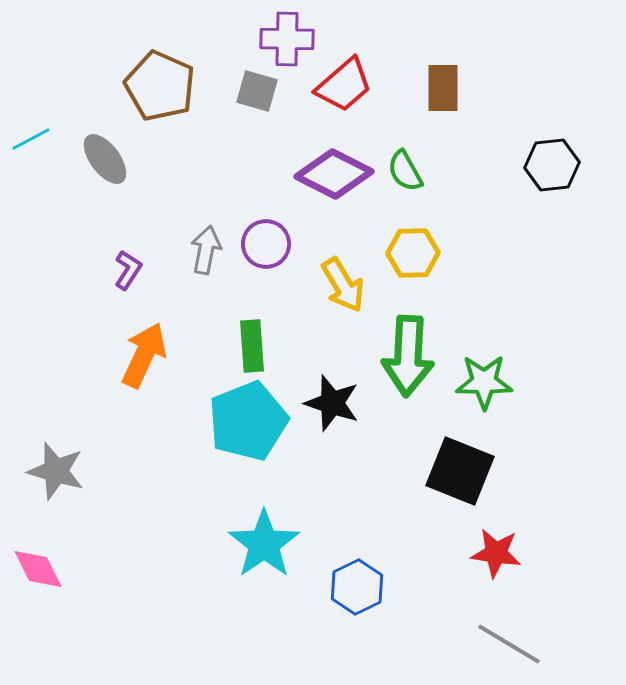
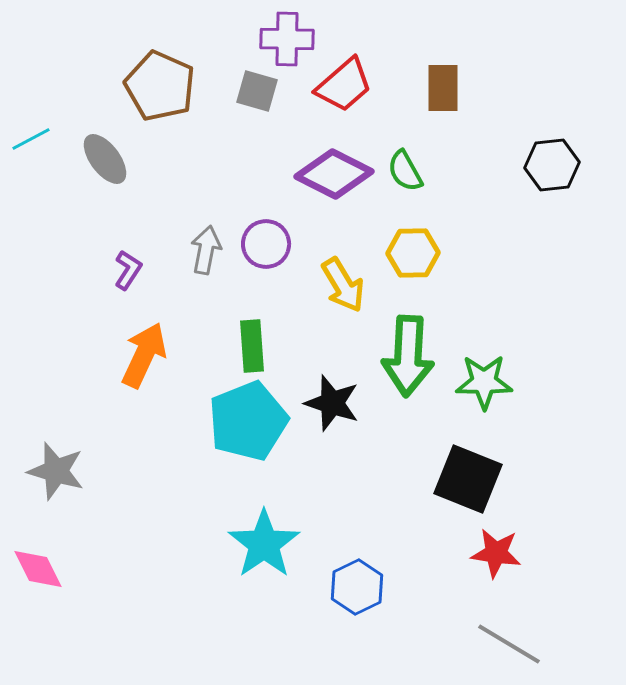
black square: moved 8 px right, 8 px down
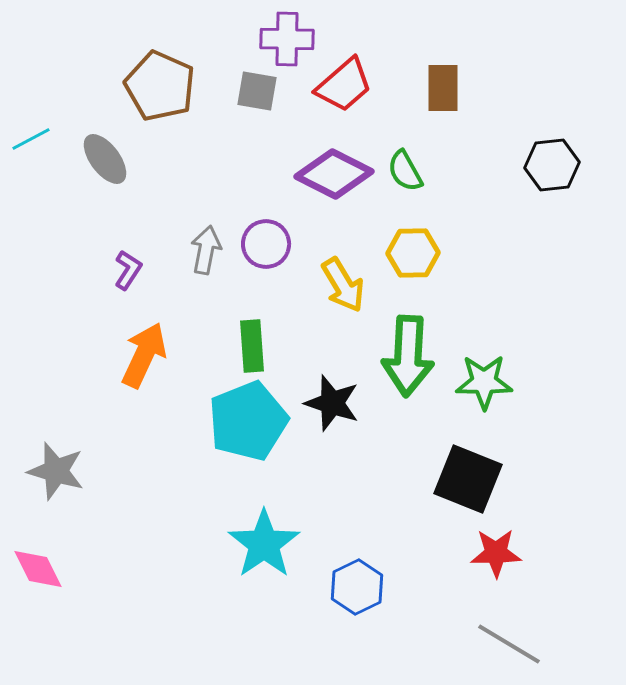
gray square: rotated 6 degrees counterclockwise
red star: rotated 9 degrees counterclockwise
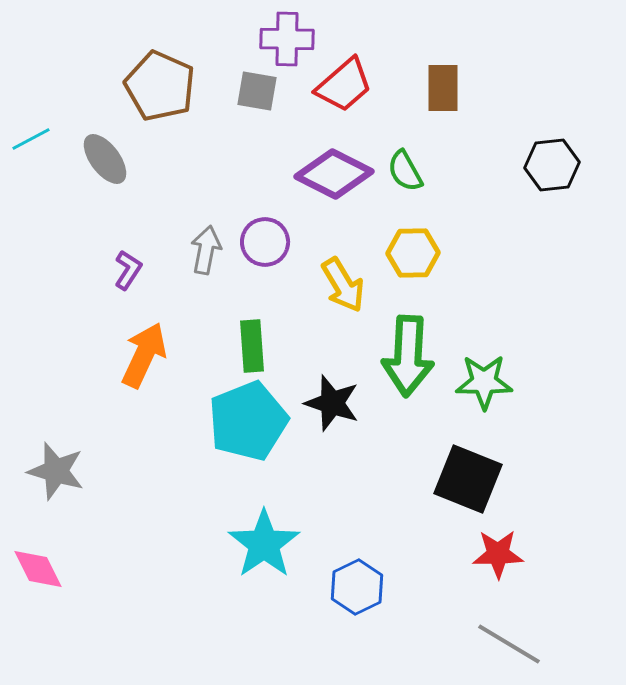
purple circle: moved 1 px left, 2 px up
red star: moved 2 px right, 1 px down
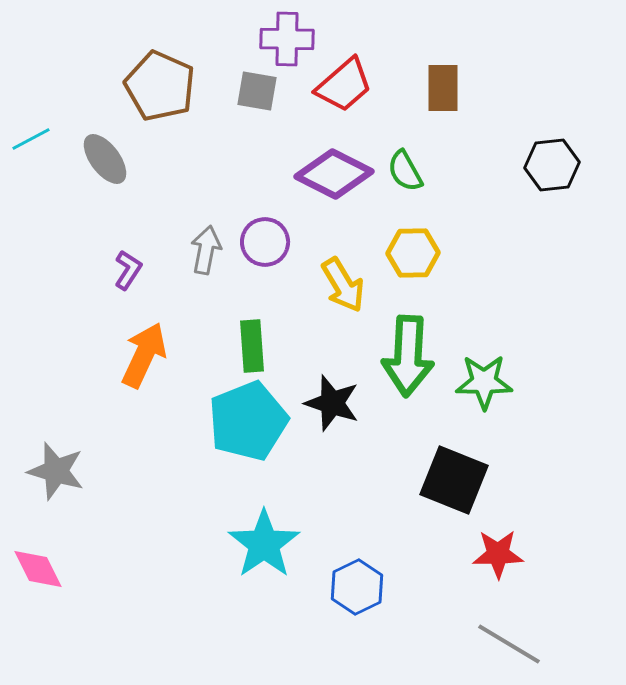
black square: moved 14 px left, 1 px down
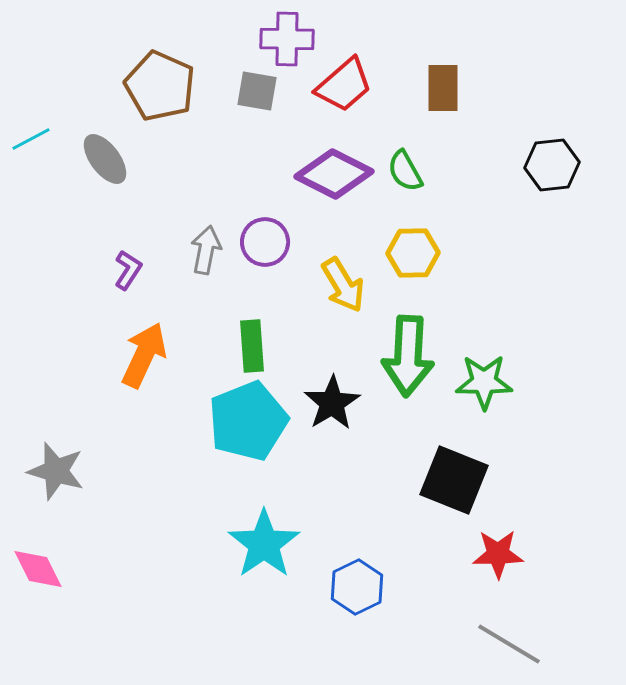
black star: rotated 22 degrees clockwise
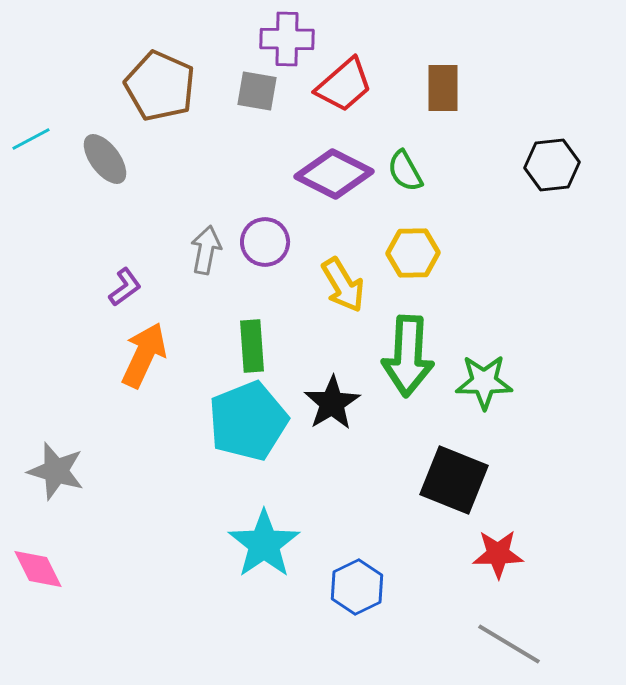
purple L-shape: moved 3 px left, 17 px down; rotated 21 degrees clockwise
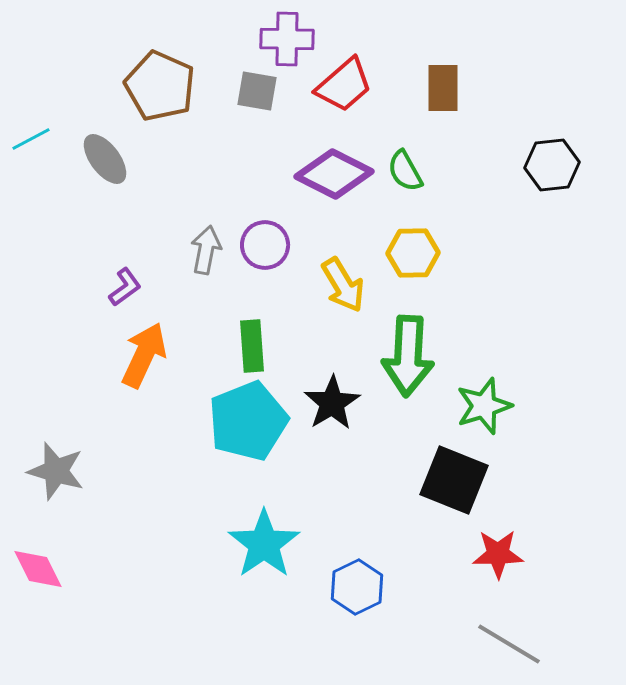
purple circle: moved 3 px down
green star: moved 24 px down; rotated 18 degrees counterclockwise
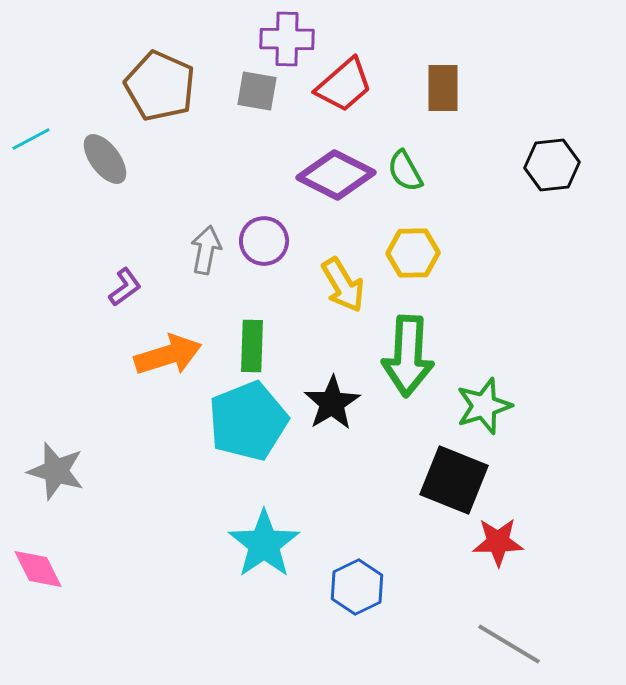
purple diamond: moved 2 px right, 1 px down
purple circle: moved 1 px left, 4 px up
green rectangle: rotated 6 degrees clockwise
orange arrow: moved 24 px right; rotated 48 degrees clockwise
red star: moved 12 px up
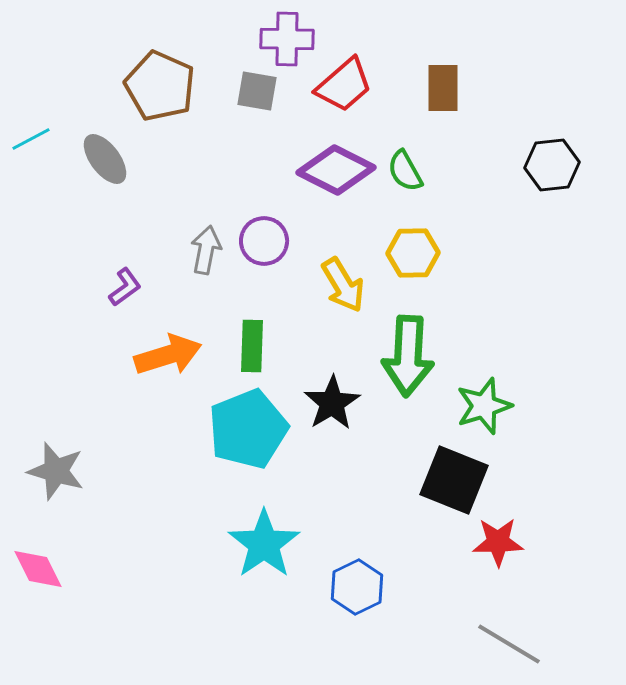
purple diamond: moved 5 px up
cyan pentagon: moved 8 px down
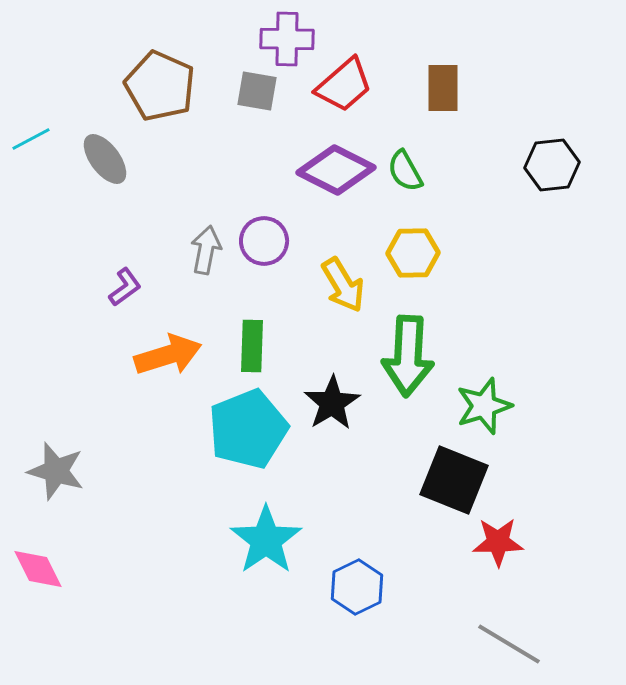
cyan star: moved 2 px right, 4 px up
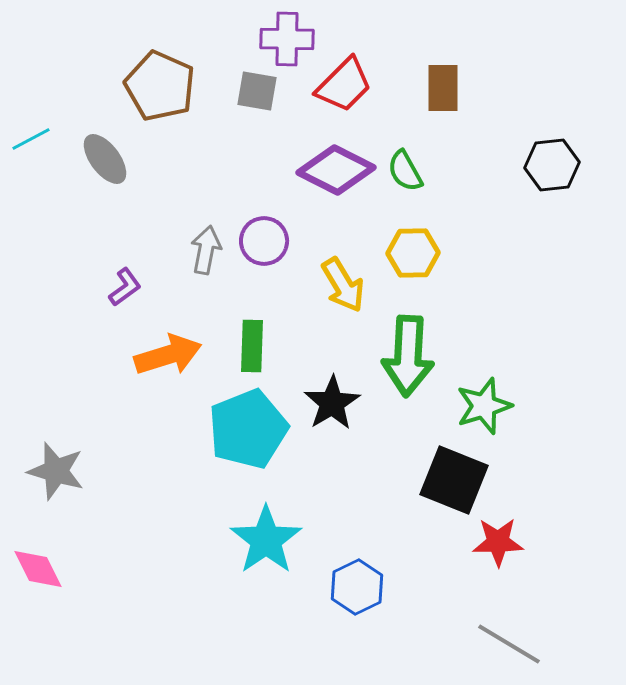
red trapezoid: rotated 4 degrees counterclockwise
